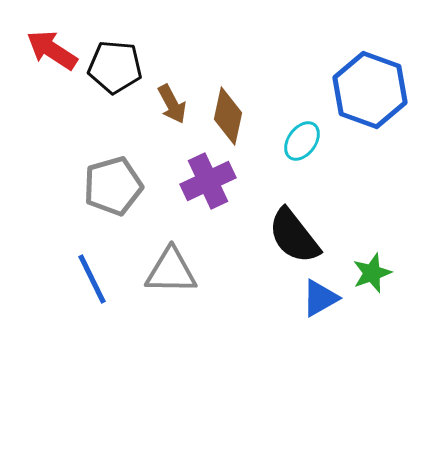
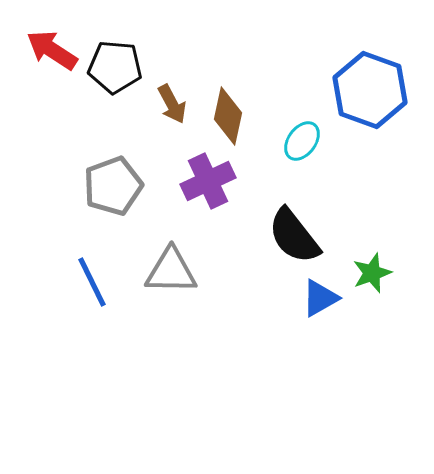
gray pentagon: rotated 4 degrees counterclockwise
blue line: moved 3 px down
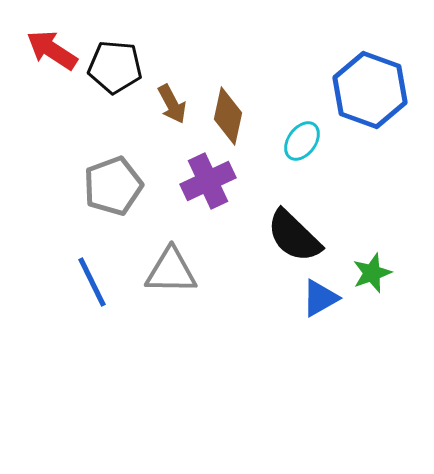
black semicircle: rotated 8 degrees counterclockwise
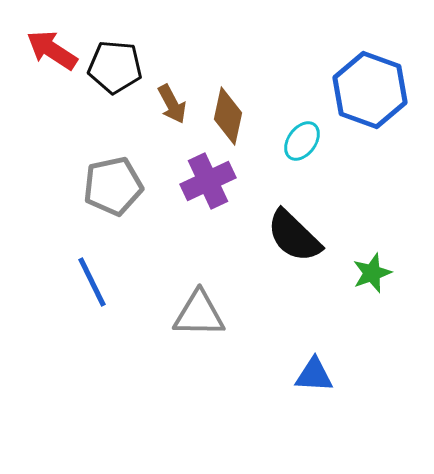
gray pentagon: rotated 8 degrees clockwise
gray triangle: moved 28 px right, 43 px down
blue triangle: moved 6 px left, 77 px down; rotated 33 degrees clockwise
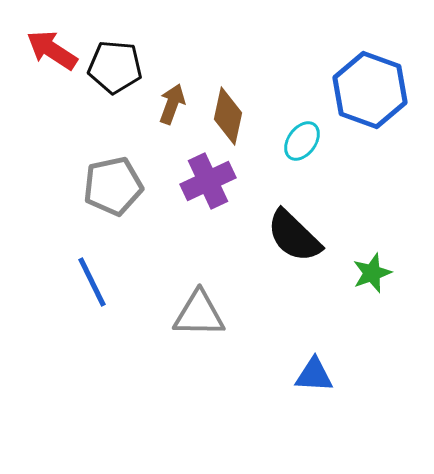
brown arrow: rotated 132 degrees counterclockwise
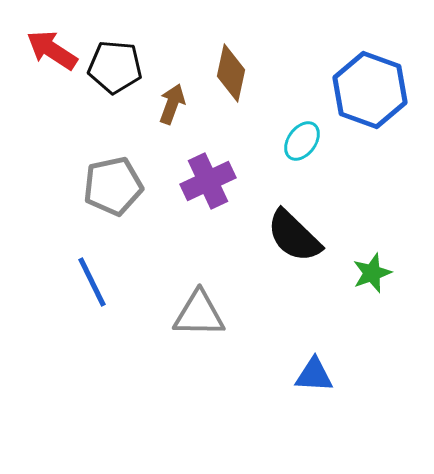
brown diamond: moved 3 px right, 43 px up
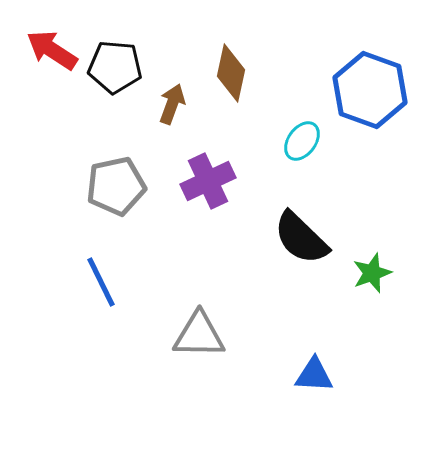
gray pentagon: moved 3 px right
black semicircle: moved 7 px right, 2 px down
blue line: moved 9 px right
gray triangle: moved 21 px down
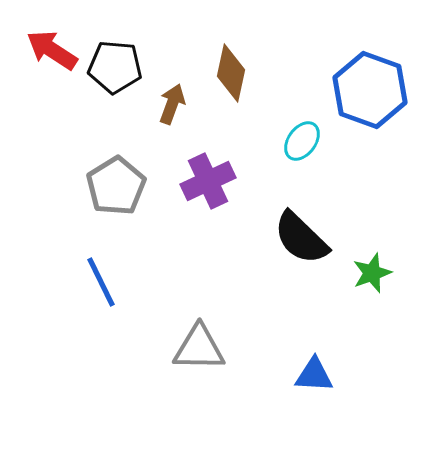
gray pentagon: rotated 20 degrees counterclockwise
gray triangle: moved 13 px down
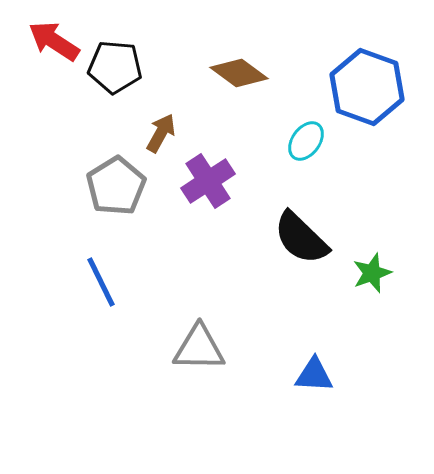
red arrow: moved 2 px right, 9 px up
brown diamond: moved 8 px right; rotated 66 degrees counterclockwise
blue hexagon: moved 3 px left, 3 px up
brown arrow: moved 11 px left, 29 px down; rotated 9 degrees clockwise
cyan ellipse: moved 4 px right
purple cross: rotated 8 degrees counterclockwise
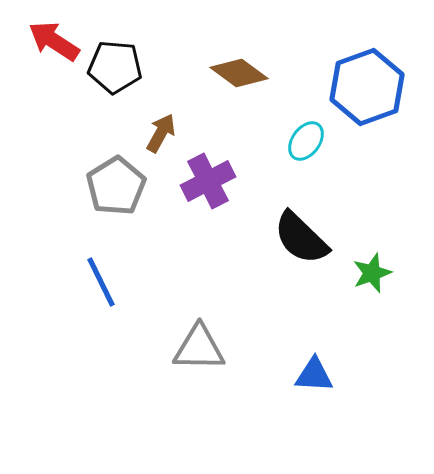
blue hexagon: rotated 20 degrees clockwise
purple cross: rotated 6 degrees clockwise
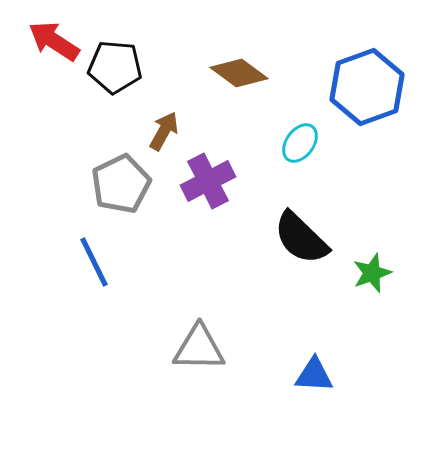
brown arrow: moved 3 px right, 2 px up
cyan ellipse: moved 6 px left, 2 px down
gray pentagon: moved 5 px right, 2 px up; rotated 6 degrees clockwise
blue line: moved 7 px left, 20 px up
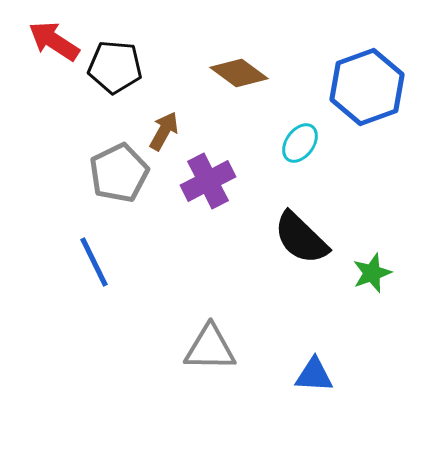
gray pentagon: moved 2 px left, 11 px up
gray triangle: moved 11 px right
